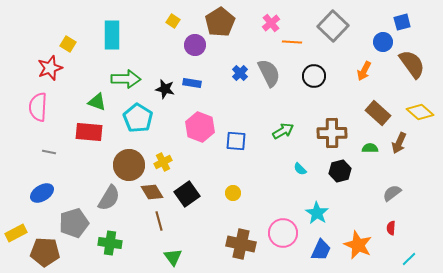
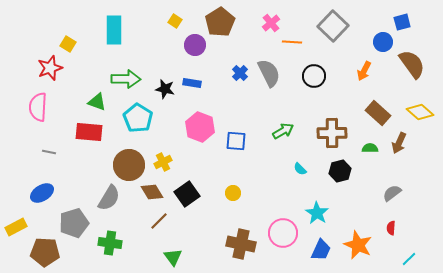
yellow square at (173, 21): moved 2 px right
cyan rectangle at (112, 35): moved 2 px right, 5 px up
brown line at (159, 221): rotated 60 degrees clockwise
yellow rectangle at (16, 233): moved 6 px up
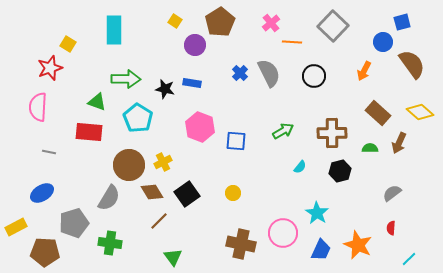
cyan semicircle at (300, 169): moved 2 px up; rotated 96 degrees counterclockwise
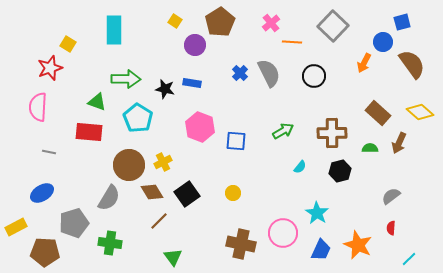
orange arrow at (364, 71): moved 8 px up
gray semicircle at (392, 193): moved 1 px left, 3 px down
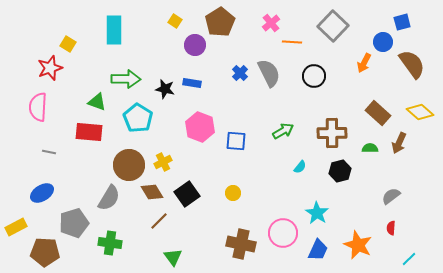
blue trapezoid at (321, 250): moved 3 px left
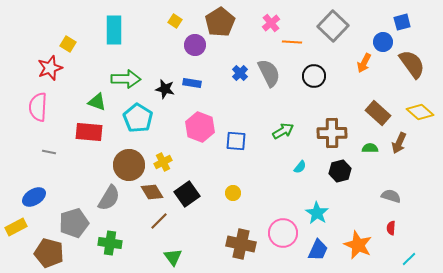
blue ellipse at (42, 193): moved 8 px left, 4 px down
gray semicircle at (391, 196): rotated 54 degrees clockwise
brown pentagon at (45, 252): moved 4 px right, 1 px down; rotated 12 degrees clockwise
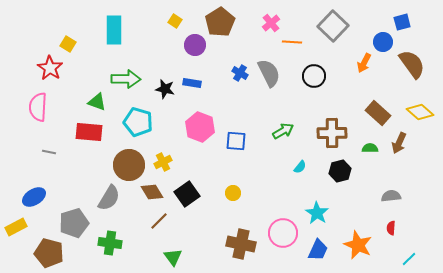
red star at (50, 68): rotated 20 degrees counterclockwise
blue cross at (240, 73): rotated 14 degrees counterclockwise
cyan pentagon at (138, 118): moved 4 px down; rotated 16 degrees counterclockwise
gray semicircle at (391, 196): rotated 24 degrees counterclockwise
